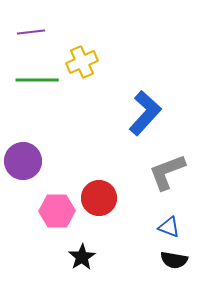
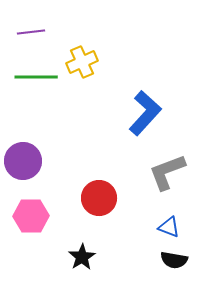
green line: moved 1 px left, 3 px up
pink hexagon: moved 26 px left, 5 px down
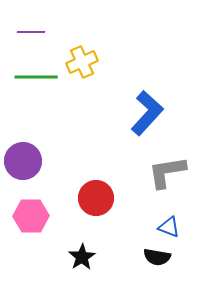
purple line: rotated 8 degrees clockwise
blue L-shape: moved 2 px right
gray L-shape: rotated 12 degrees clockwise
red circle: moved 3 px left
black semicircle: moved 17 px left, 3 px up
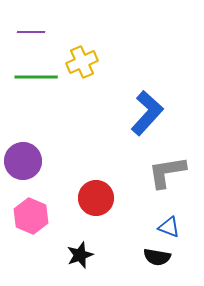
pink hexagon: rotated 24 degrees clockwise
black star: moved 2 px left, 2 px up; rotated 12 degrees clockwise
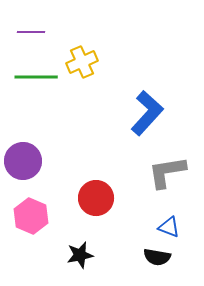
black star: rotated 8 degrees clockwise
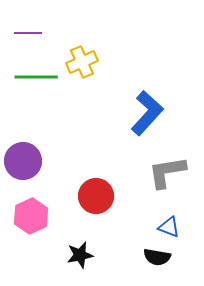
purple line: moved 3 px left, 1 px down
red circle: moved 2 px up
pink hexagon: rotated 12 degrees clockwise
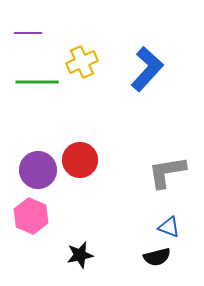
green line: moved 1 px right, 5 px down
blue L-shape: moved 44 px up
purple circle: moved 15 px right, 9 px down
red circle: moved 16 px left, 36 px up
pink hexagon: rotated 12 degrees counterclockwise
black semicircle: rotated 24 degrees counterclockwise
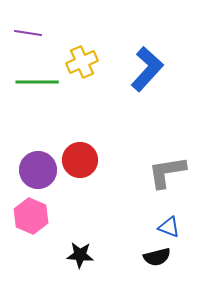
purple line: rotated 8 degrees clockwise
black star: rotated 16 degrees clockwise
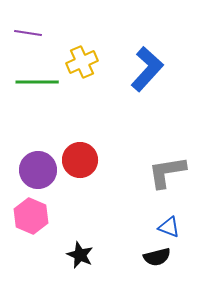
black star: rotated 20 degrees clockwise
